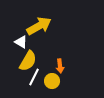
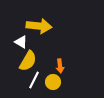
yellow arrow: rotated 35 degrees clockwise
white line: moved 3 px down
yellow circle: moved 1 px right, 1 px down
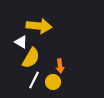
yellow semicircle: moved 3 px right, 3 px up
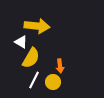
yellow arrow: moved 2 px left
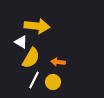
orange arrow: moved 2 px left, 4 px up; rotated 104 degrees clockwise
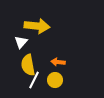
white triangle: rotated 40 degrees clockwise
yellow semicircle: moved 3 px left, 7 px down; rotated 140 degrees clockwise
yellow circle: moved 2 px right, 2 px up
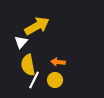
yellow arrow: rotated 35 degrees counterclockwise
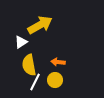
yellow arrow: moved 3 px right, 1 px up
white triangle: rotated 16 degrees clockwise
yellow semicircle: moved 1 px right
white line: moved 1 px right, 2 px down
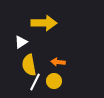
yellow arrow: moved 4 px right, 2 px up; rotated 30 degrees clockwise
yellow circle: moved 1 px left, 1 px down
